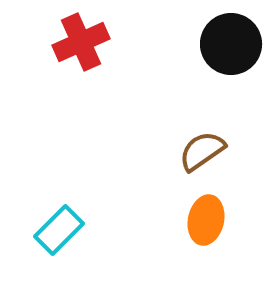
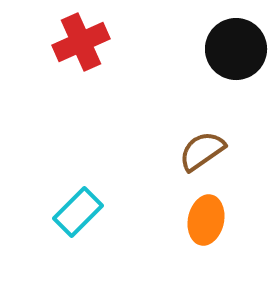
black circle: moved 5 px right, 5 px down
cyan rectangle: moved 19 px right, 18 px up
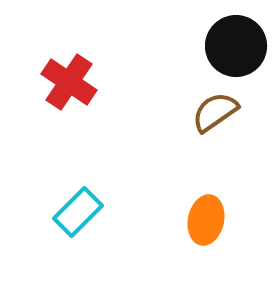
red cross: moved 12 px left, 40 px down; rotated 32 degrees counterclockwise
black circle: moved 3 px up
brown semicircle: moved 13 px right, 39 px up
